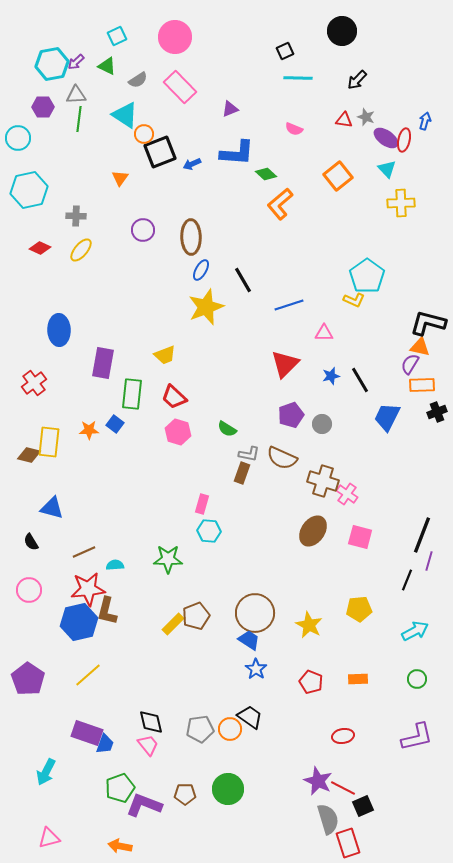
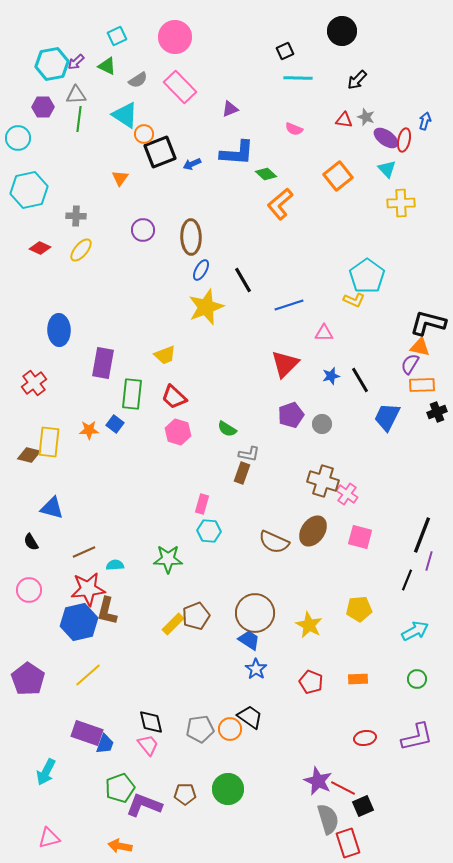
brown semicircle at (282, 458): moved 8 px left, 84 px down
red ellipse at (343, 736): moved 22 px right, 2 px down
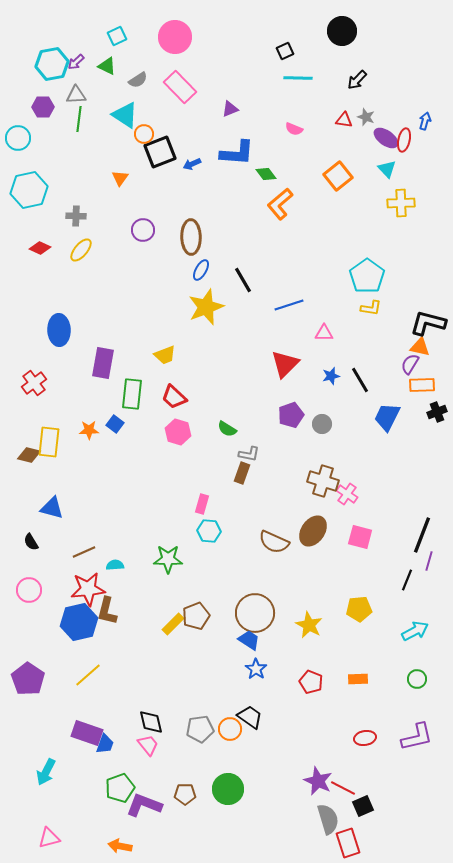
green diamond at (266, 174): rotated 10 degrees clockwise
yellow L-shape at (354, 300): moved 17 px right, 8 px down; rotated 15 degrees counterclockwise
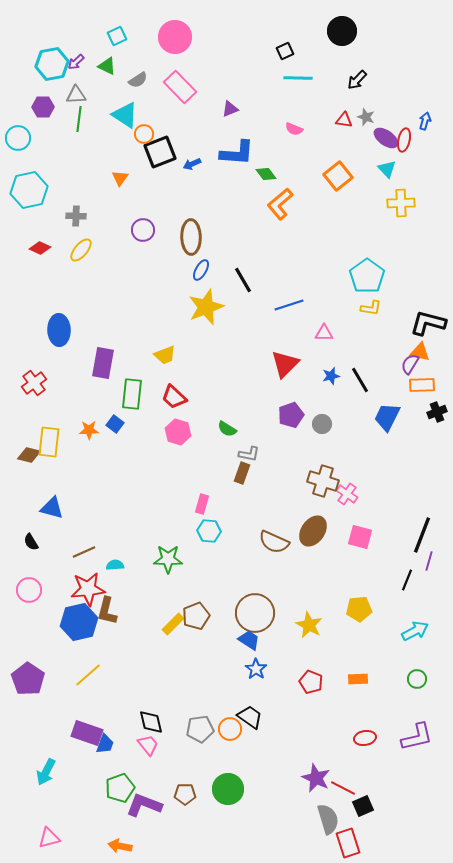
orange triangle at (420, 347): moved 5 px down
purple star at (318, 781): moved 2 px left, 3 px up
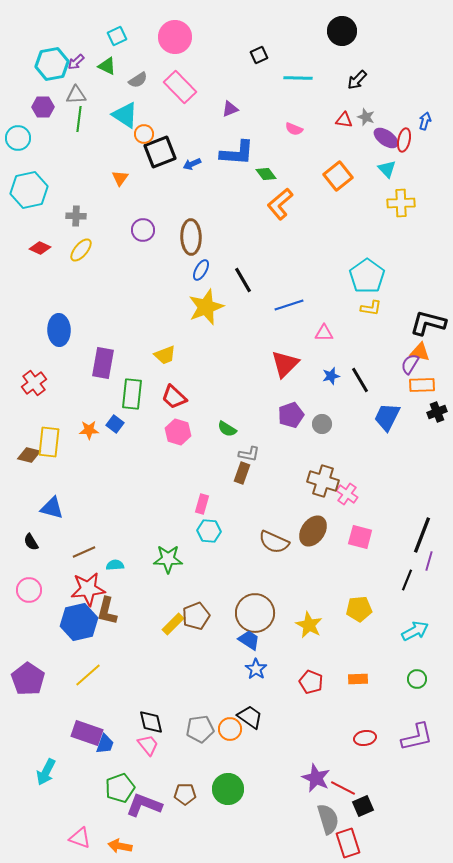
black square at (285, 51): moved 26 px left, 4 px down
pink triangle at (49, 838): moved 31 px right; rotated 35 degrees clockwise
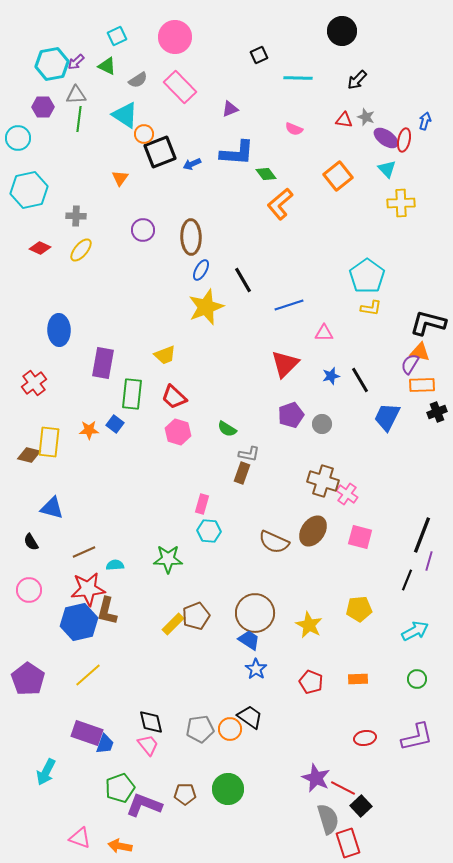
black square at (363, 806): moved 2 px left; rotated 20 degrees counterclockwise
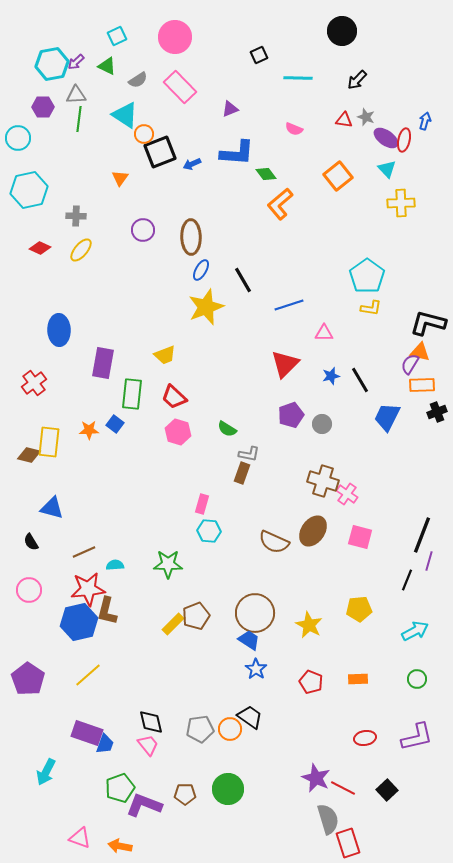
green star at (168, 559): moved 5 px down
black square at (361, 806): moved 26 px right, 16 px up
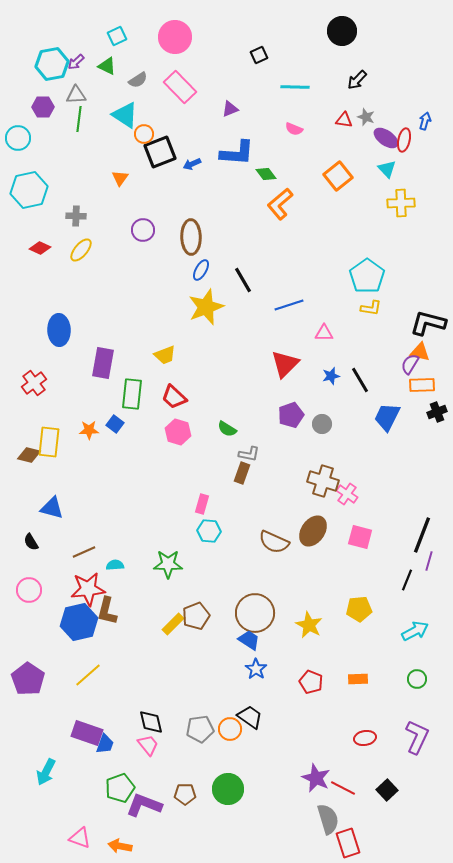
cyan line at (298, 78): moved 3 px left, 9 px down
purple L-shape at (417, 737): rotated 52 degrees counterclockwise
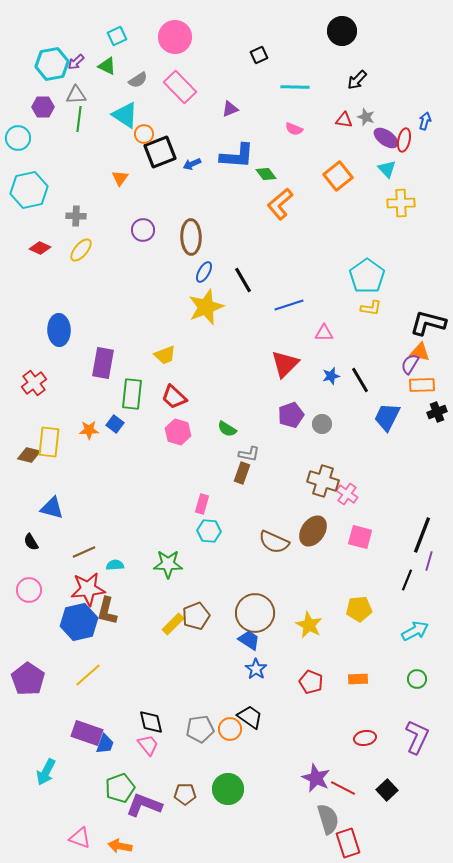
blue L-shape at (237, 153): moved 3 px down
blue ellipse at (201, 270): moved 3 px right, 2 px down
